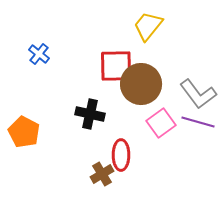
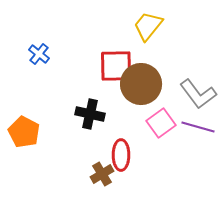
purple line: moved 5 px down
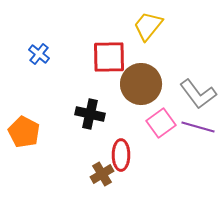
red square: moved 7 px left, 9 px up
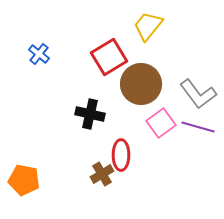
red square: rotated 30 degrees counterclockwise
orange pentagon: moved 48 px down; rotated 16 degrees counterclockwise
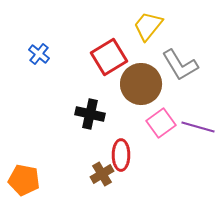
gray L-shape: moved 18 px left, 29 px up; rotated 6 degrees clockwise
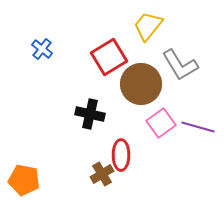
blue cross: moved 3 px right, 5 px up
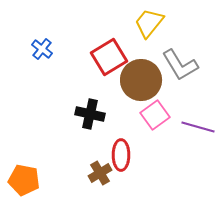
yellow trapezoid: moved 1 px right, 3 px up
brown circle: moved 4 px up
pink square: moved 6 px left, 8 px up
brown cross: moved 2 px left, 1 px up
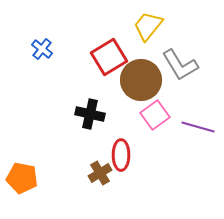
yellow trapezoid: moved 1 px left, 3 px down
orange pentagon: moved 2 px left, 2 px up
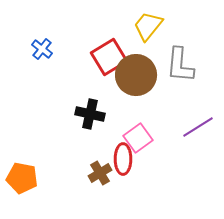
gray L-shape: rotated 36 degrees clockwise
brown circle: moved 5 px left, 5 px up
pink square: moved 17 px left, 23 px down
purple line: rotated 48 degrees counterclockwise
red ellipse: moved 2 px right, 4 px down
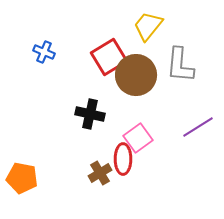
blue cross: moved 2 px right, 3 px down; rotated 15 degrees counterclockwise
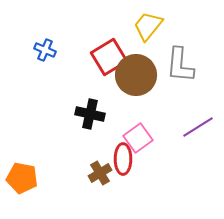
blue cross: moved 1 px right, 2 px up
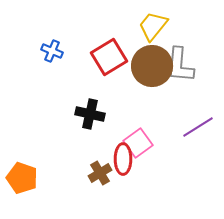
yellow trapezoid: moved 5 px right
blue cross: moved 7 px right, 1 px down
brown circle: moved 16 px right, 9 px up
pink square: moved 5 px down
orange pentagon: rotated 8 degrees clockwise
